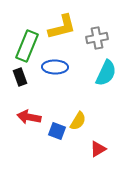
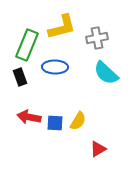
green rectangle: moved 1 px up
cyan semicircle: rotated 108 degrees clockwise
blue square: moved 2 px left, 8 px up; rotated 18 degrees counterclockwise
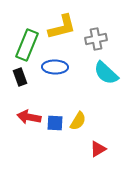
gray cross: moved 1 px left, 1 px down
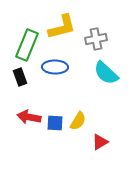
red triangle: moved 2 px right, 7 px up
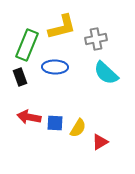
yellow semicircle: moved 7 px down
